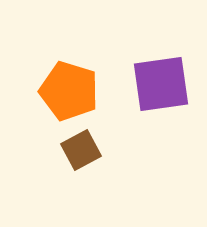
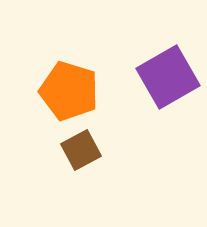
purple square: moved 7 px right, 7 px up; rotated 22 degrees counterclockwise
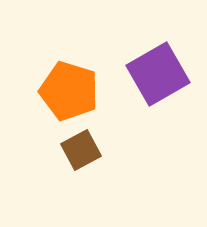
purple square: moved 10 px left, 3 px up
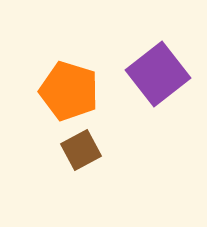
purple square: rotated 8 degrees counterclockwise
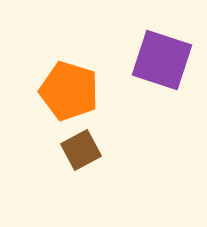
purple square: moved 4 px right, 14 px up; rotated 34 degrees counterclockwise
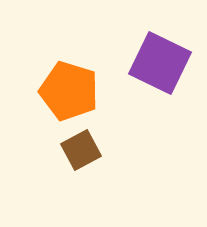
purple square: moved 2 px left, 3 px down; rotated 8 degrees clockwise
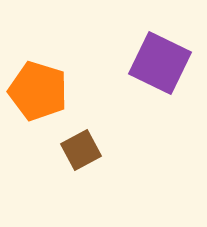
orange pentagon: moved 31 px left
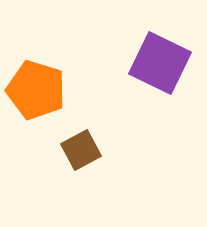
orange pentagon: moved 2 px left, 1 px up
